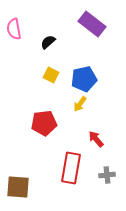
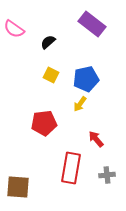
pink semicircle: rotated 45 degrees counterclockwise
blue pentagon: moved 2 px right
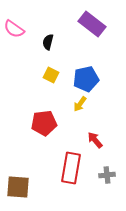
black semicircle: rotated 35 degrees counterclockwise
red arrow: moved 1 px left, 1 px down
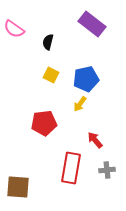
gray cross: moved 5 px up
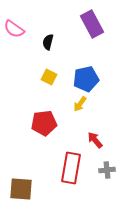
purple rectangle: rotated 24 degrees clockwise
yellow square: moved 2 px left, 2 px down
brown square: moved 3 px right, 2 px down
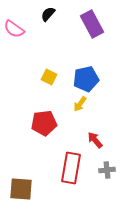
black semicircle: moved 28 px up; rotated 28 degrees clockwise
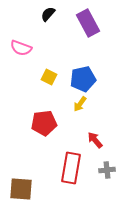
purple rectangle: moved 4 px left, 1 px up
pink semicircle: moved 7 px right, 19 px down; rotated 15 degrees counterclockwise
blue pentagon: moved 3 px left
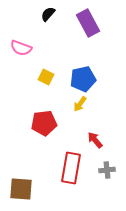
yellow square: moved 3 px left
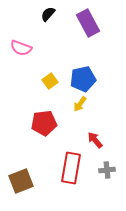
yellow square: moved 4 px right, 4 px down; rotated 28 degrees clockwise
brown square: moved 8 px up; rotated 25 degrees counterclockwise
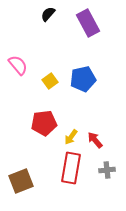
pink semicircle: moved 3 px left, 17 px down; rotated 150 degrees counterclockwise
yellow arrow: moved 9 px left, 33 px down
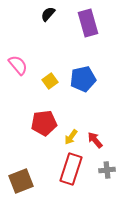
purple rectangle: rotated 12 degrees clockwise
red rectangle: moved 1 px down; rotated 8 degrees clockwise
